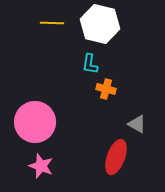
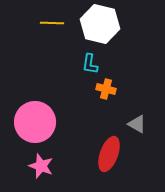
red ellipse: moved 7 px left, 3 px up
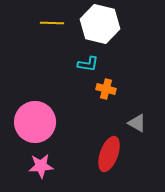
cyan L-shape: moved 2 px left; rotated 90 degrees counterclockwise
gray triangle: moved 1 px up
pink star: rotated 25 degrees counterclockwise
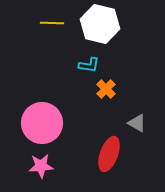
cyan L-shape: moved 1 px right, 1 px down
orange cross: rotated 30 degrees clockwise
pink circle: moved 7 px right, 1 px down
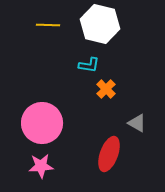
yellow line: moved 4 px left, 2 px down
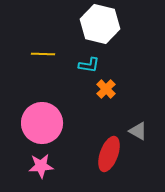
yellow line: moved 5 px left, 29 px down
gray triangle: moved 1 px right, 8 px down
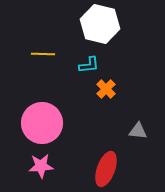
cyan L-shape: rotated 15 degrees counterclockwise
gray triangle: rotated 24 degrees counterclockwise
red ellipse: moved 3 px left, 15 px down
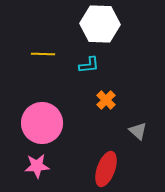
white hexagon: rotated 12 degrees counterclockwise
orange cross: moved 11 px down
gray triangle: rotated 36 degrees clockwise
pink star: moved 4 px left
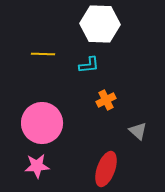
orange cross: rotated 18 degrees clockwise
